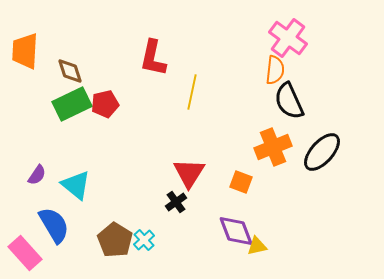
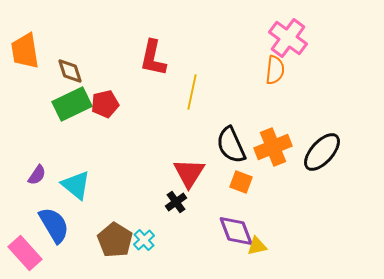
orange trapezoid: rotated 12 degrees counterclockwise
black semicircle: moved 58 px left, 44 px down
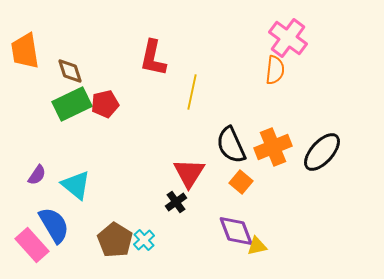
orange square: rotated 20 degrees clockwise
pink rectangle: moved 7 px right, 8 px up
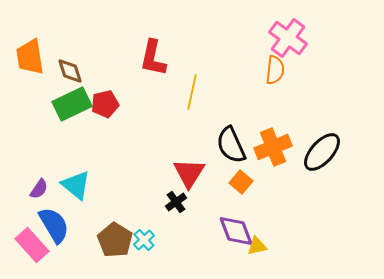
orange trapezoid: moved 5 px right, 6 px down
purple semicircle: moved 2 px right, 14 px down
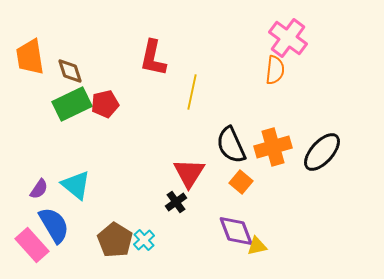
orange cross: rotated 6 degrees clockwise
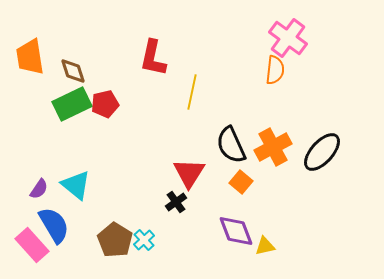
brown diamond: moved 3 px right
orange cross: rotated 12 degrees counterclockwise
yellow triangle: moved 8 px right
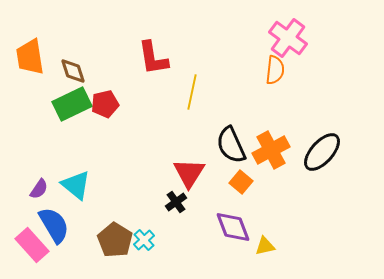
red L-shape: rotated 21 degrees counterclockwise
orange cross: moved 2 px left, 3 px down
purple diamond: moved 3 px left, 4 px up
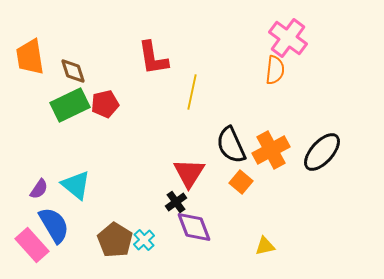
green rectangle: moved 2 px left, 1 px down
purple diamond: moved 39 px left
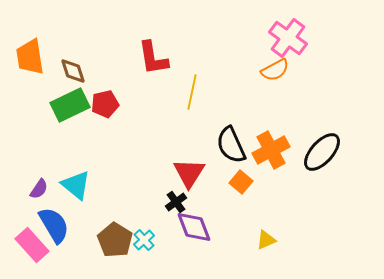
orange semicircle: rotated 56 degrees clockwise
yellow triangle: moved 1 px right, 6 px up; rotated 10 degrees counterclockwise
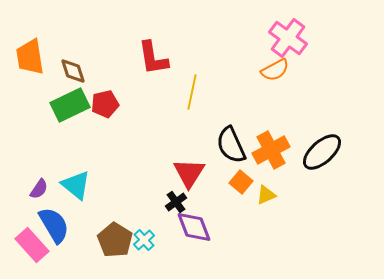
black ellipse: rotated 6 degrees clockwise
yellow triangle: moved 45 px up
